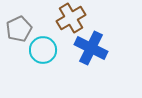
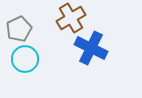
cyan circle: moved 18 px left, 9 px down
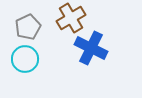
gray pentagon: moved 9 px right, 2 px up
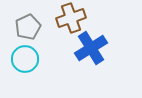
brown cross: rotated 12 degrees clockwise
blue cross: rotated 32 degrees clockwise
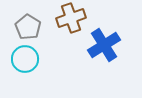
gray pentagon: rotated 15 degrees counterclockwise
blue cross: moved 13 px right, 3 px up
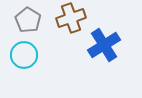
gray pentagon: moved 7 px up
cyan circle: moved 1 px left, 4 px up
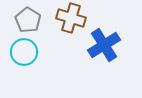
brown cross: rotated 36 degrees clockwise
cyan circle: moved 3 px up
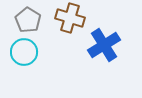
brown cross: moved 1 px left
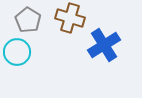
cyan circle: moved 7 px left
